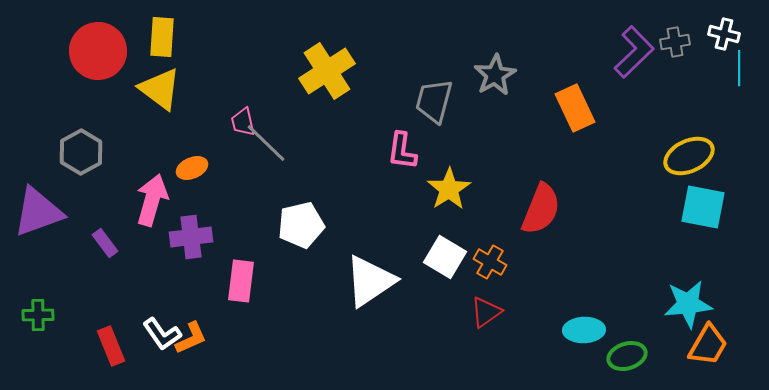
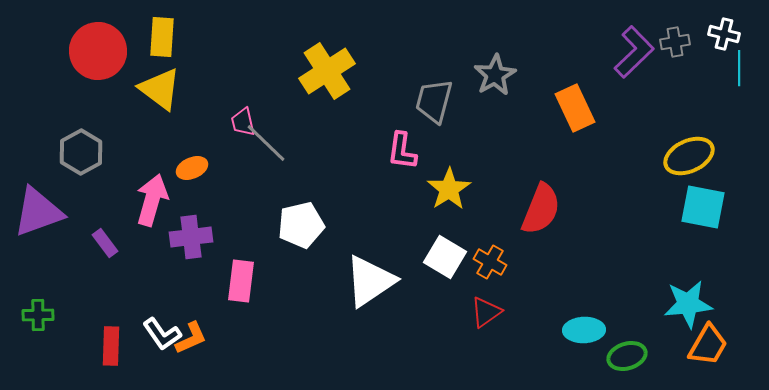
red rectangle: rotated 24 degrees clockwise
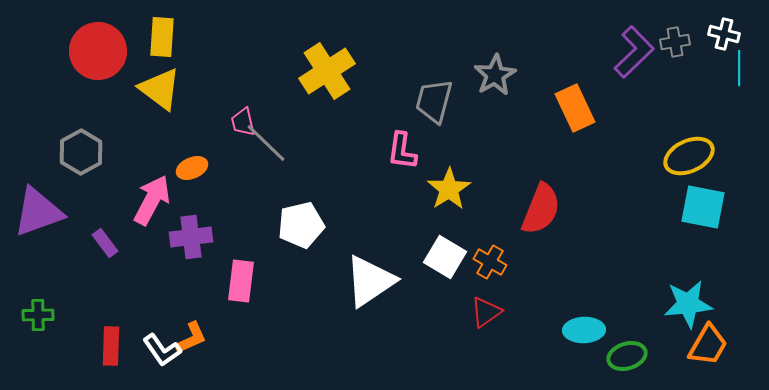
pink arrow: rotated 12 degrees clockwise
white L-shape: moved 16 px down
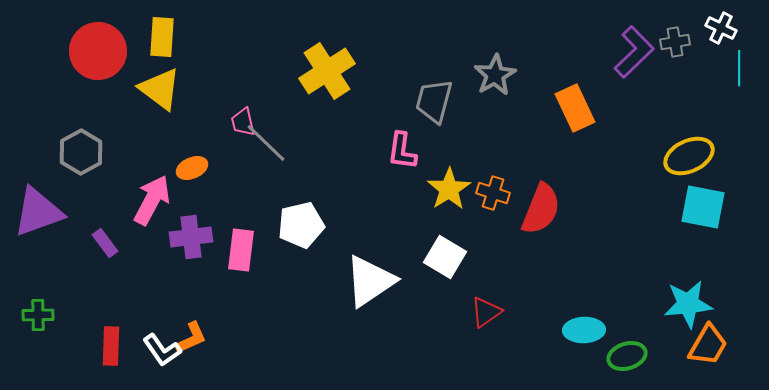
white cross: moved 3 px left, 6 px up; rotated 12 degrees clockwise
orange cross: moved 3 px right, 69 px up; rotated 12 degrees counterclockwise
pink rectangle: moved 31 px up
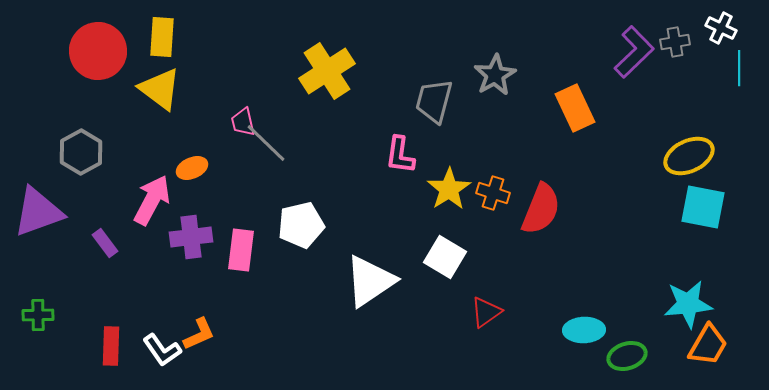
pink L-shape: moved 2 px left, 4 px down
orange L-shape: moved 8 px right, 4 px up
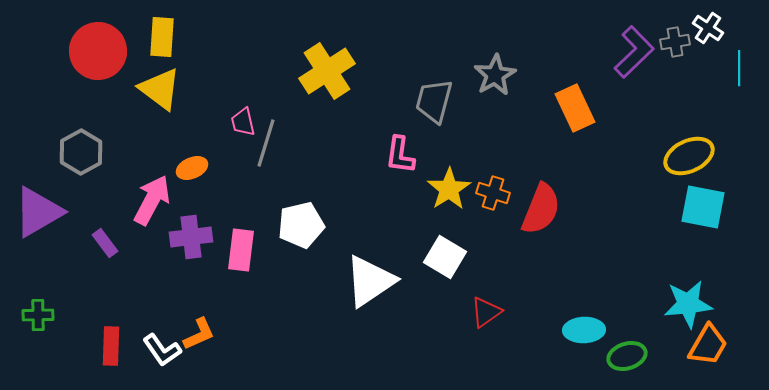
white cross: moved 13 px left; rotated 8 degrees clockwise
gray line: rotated 63 degrees clockwise
purple triangle: rotated 10 degrees counterclockwise
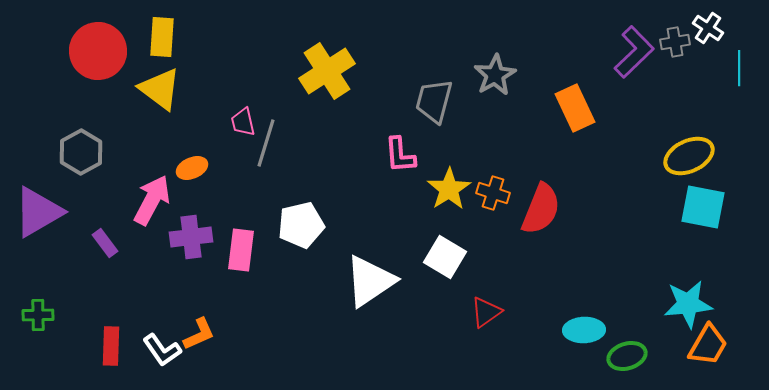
pink L-shape: rotated 12 degrees counterclockwise
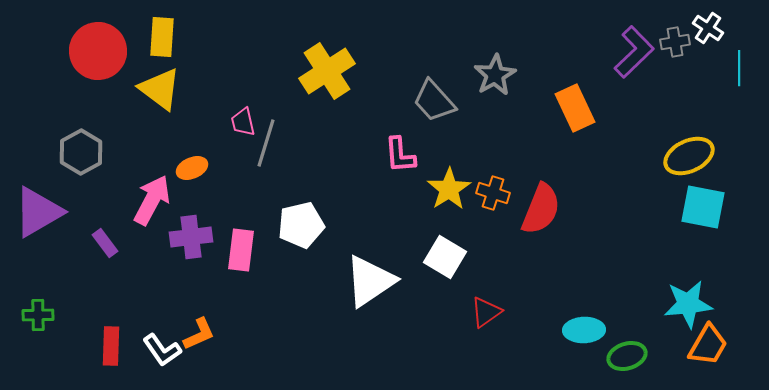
gray trapezoid: rotated 57 degrees counterclockwise
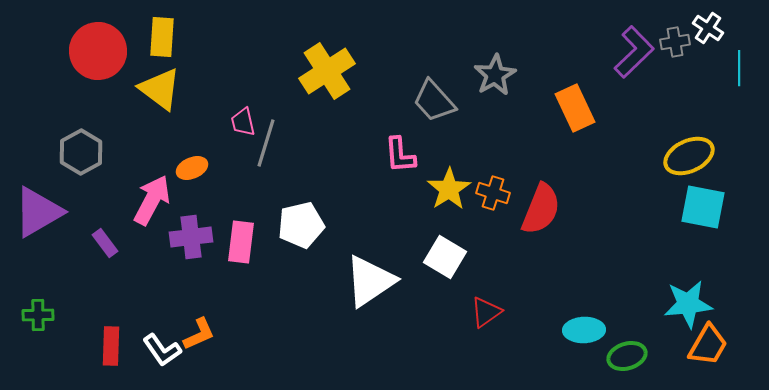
pink rectangle: moved 8 px up
